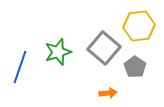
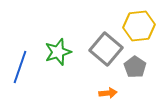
gray square: moved 2 px right, 1 px down
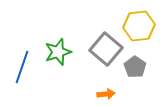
blue line: moved 2 px right
orange arrow: moved 2 px left, 1 px down
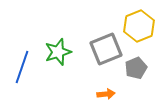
yellow hexagon: rotated 16 degrees counterclockwise
gray square: rotated 28 degrees clockwise
gray pentagon: moved 1 px right, 1 px down; rotated 15 degrees clockwise
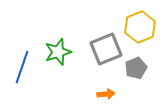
yellow hexagon: moved 1 px right, 1 px down
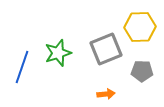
yellow hexagon: rotated 20 degrees clockwise
green star: moved 1 px down
gray pentagon: moved 6 px right, 3 px down; rotated 25 degrees clockwise
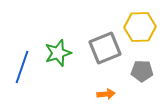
gray square: moved 1 px left, 1 px up
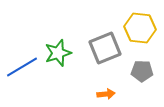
yellow hexagon: moved 1 px down; rotated 8 degrees clockwise
blue line: rotated 40 degrees clockwise
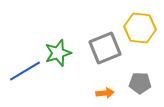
blue line: moved 3 px right, 4 px down
gray pentagon: moved 2 px left, 12 px down
orange arrow: moved 1 px left, 1 px up
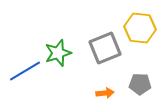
gray pentagon: moved 1 px down
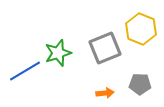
yellow hexagon: moved 1 px right, 1 px down; rotated 16 degrees clockwise
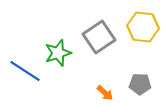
yellow hexagon: moved 2 px right, 2 px up; rotated 16 degrees counterclockwise
gray square: moved 6 px left, 11 px up; rotated 12 degrees counterclockwise
blue line: rotated 64 degrees clockwise
orange arrow: rotated 48 degrees clockwise
